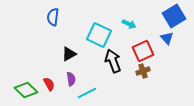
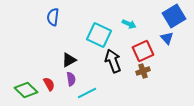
black triangle: moved 6 px down
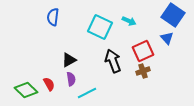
blue square: moved 1 px left, 1 px up; rotated 25 degrees counterclockwise
cyan arrow: moved 3 px up
cyan square: moved 1 px right, 8 px up
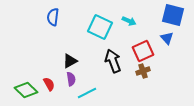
blue square: rotated 20 degrees counterclockwise
black triangle: moved 1 px right, 1 px down
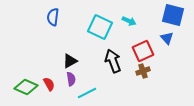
green diamond: moved 3 px up; rotated 20 degrees counterclockwise
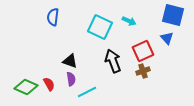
black triangle: rotated 49 degrees clockwise
cyan line: moved 1 px up
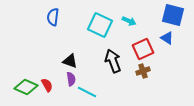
cyan square: moved 2 px up
blue triangle: rotated 16 degrees counterclockwise
red square: moved 2 px up
red semicircle: moved 2 px left, 1 px down
cyan line: rotated 54 degrees clockwise
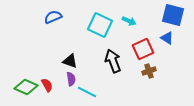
blue semicircle: rotated 60 degrees clockwise
brown cross: moved 6 px right
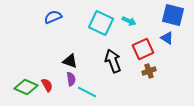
cyan square: moved 1 px right, 2 px up
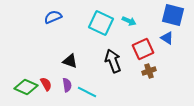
purple semicircle: moved 4 px left, 6 px down
red semicircle: moved 1 px left, 1 px up
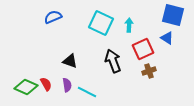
cyan arrow: moved 4 px down; rotated 112 degrees counterclockwise
